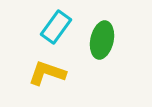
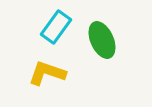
green ellipse: rotated 36 degrees counterclockwise
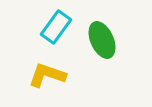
yellow L-shape: moved 2 px down
